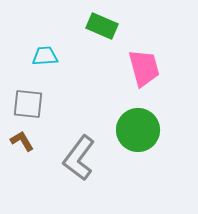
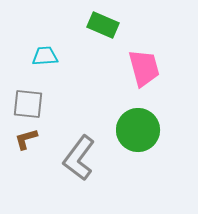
green rectangle: moved 1 px right, 1 px up
brown L-shape: moved 4 px right, 2 px up; rotated 75 degrees counterclockwise
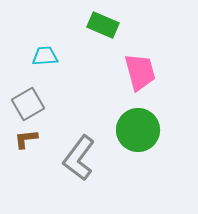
pink trapezoid: moved 4 px left, 4 px down
gray square: rotated 36 degrees counterclockwise
brown L-shape: rotated 10 degrees clockwise
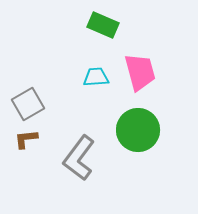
cyan trapezoid: moved 51 px right, 21 px down
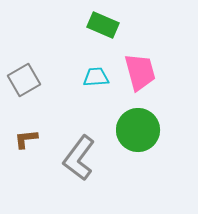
gray square: moved 4 px left, 24 px up
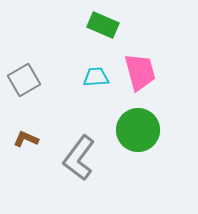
brown L-shape: rotated 30 degrees clockwise
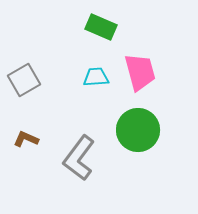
green rectangle: moved 2 px left, 2 px down
